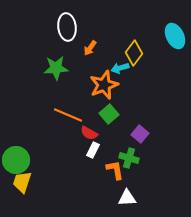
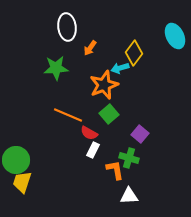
white triangle: moved 2 px right, 2 px up
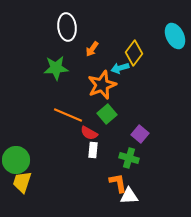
orange arrow: moved 2 px right, 1 px down
orange star: moved 2 px left
green square: moved 2 px left
white rectangle: rotated 21 degrees counterclockwise
orange L-shape: moved 3 px right, 13 px down
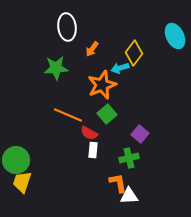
green cross: rotated 30 degrees counterclockwise
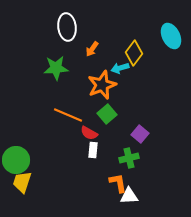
cyan ellipse: moved 4 px left
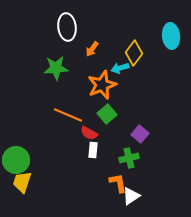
cyan ellipse: rotated 20 degrees clockwise
white triangle: moved 2 px right; rotated 30 degrees counterclockwise
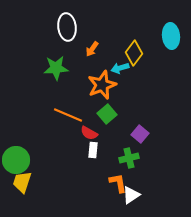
white triangle: moved 1 px up
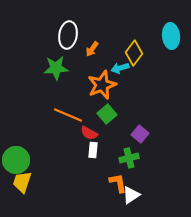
white ellipse: moved 1 px right, 8 px down; rotated 16 degrees clockwise
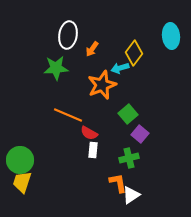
green square: moved 21 px right
green circle: moved 4 px right
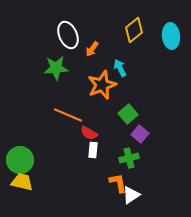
white ellipse: rotated 32 degrees counterclockwise
yellow diamond: moved 23 px up; rotated 15 degrees clockwise
cyan arrow: rotated 78 degrees clockwise
yellow trapezoid: rotated 85 degrees clockwise
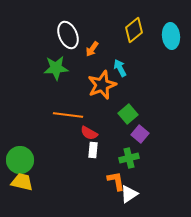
orange line: rotated 16 degrees counterclockwise
orange L-shape: moved 2 px left, 2 px up
white triangle: moved 2 px left, 1 px up
